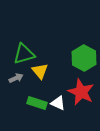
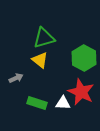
green triangle: moved 20 px right, 16 px up
yellow triangle: moved 11 px up; rotated 12 degrees counterclockwise
white triangle: moved 5 px right; rotated 21 degrees counterclockwise
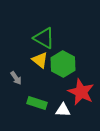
green triangle: rotated 45 degrees clockwise
green hexagon: moved 21 px left, 6 px down
gray arrow: rotated 80 degrees clockwise
white triangle: moved 7 px down
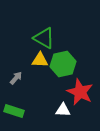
yellow triangle: rotated 36 degrees counterclockwise
green hexagon: rotated 20 degrees clockwise
gray arrow: rotated 104 degrees counterclockwise
red star: moved 1 px left
green rectangle: moved 23 px left, 8 px down
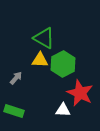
green hexagon: rotated 15 degrees counterclockwise
red star: moved 1 px down
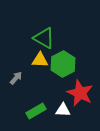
green rectangle: moved 22 px right; rotated 48 degrees counterclockwise
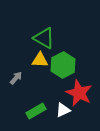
green hexagon: moved 1 px down
red star: moved 1 px left
white triangle: rotated 28 degrees counterclockwise
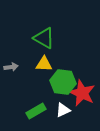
yellow triangle: moved 4 px right, 4 px down
green hexagon: moved 17 px down; rotated 25 degrees counterclockwise
gray arrow: moved 5 px left, 11 px up; rotated 40 degrees clockwise
red star: moved 3 px right
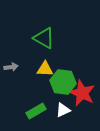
yellow triangle: moved 1 px right, 5 px down
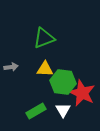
green triangle: rotated 50 degrees counterclockwise
white triangle: rotated 35 degrees counterclockwise
